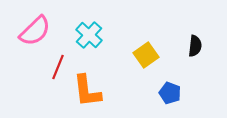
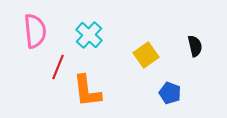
pink semicircle: rotated 52 degrees counterclockwise
black semicircle: rotated 20 degrees counterclockwise
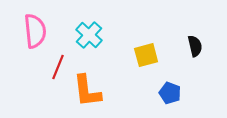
yellow square: rotated 20 degrees clockwise
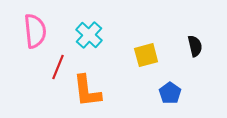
blue pentagon: rotated 15 degrees clockwise
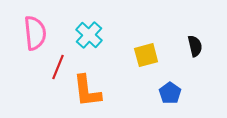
pink semicircle: moved 2 px down
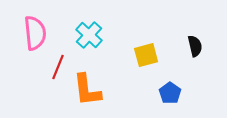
orange L-shape: moved 1 px up
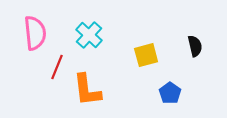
red line: moved 1 px left
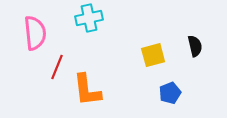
cyan cross: moved 17 px up; rotated 36 degrees clockwise
yellow square: moved 7 px right
blue pentagon: rotated 15 degrees clockwise
